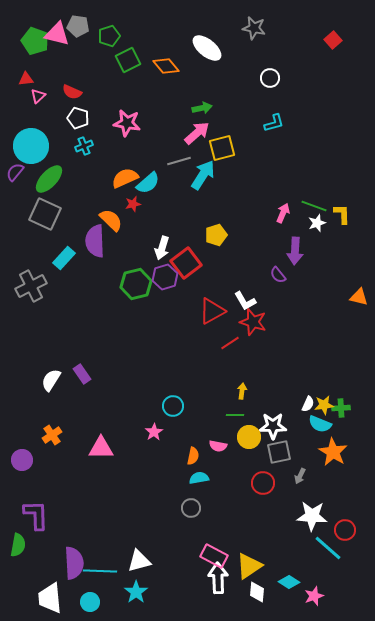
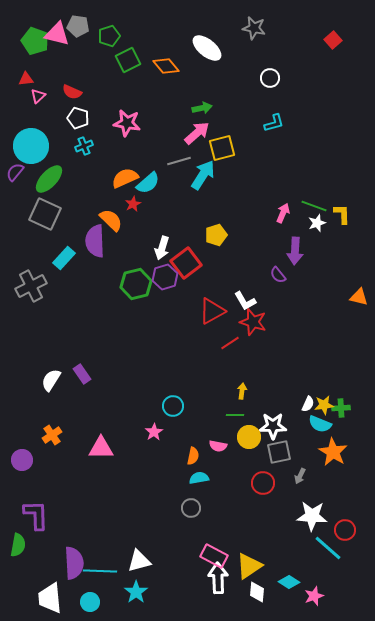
red star at (133, 204): rotated 14 degrees counterclockwise
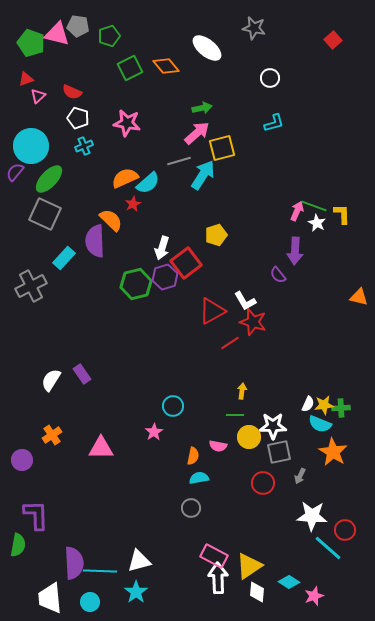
green pentagon at (35, 41): moved 4 px left, 2 px down
green square at (128, 60): moved 2 px right, 8 px down
red triangle at (26, 79): rotated 14 degrees counterclockwise
pink arrow at (283, 213): moved 14 px right, 2 px up
white star at (317, 223): rotated 24 degrees counterclockwise
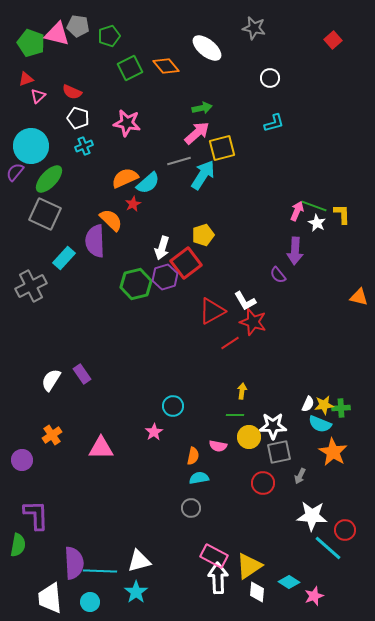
yellow pentagon at (216, 235): moved 13 px left
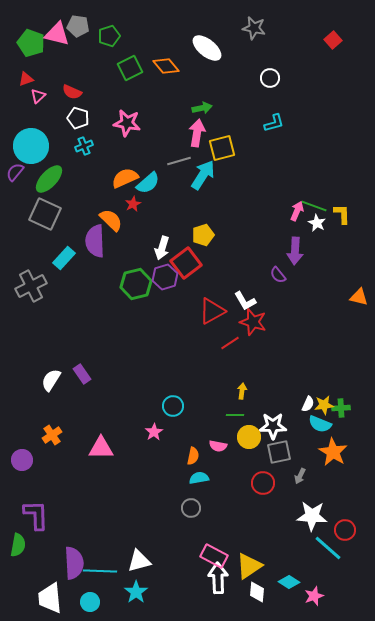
pink arrow at (197, 133): rotated 40 degrees counterclockwise
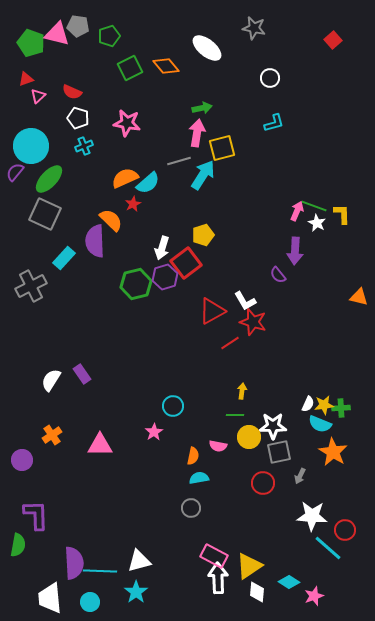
pink triangle at (101, 448): moved 1 px left, 3 px up
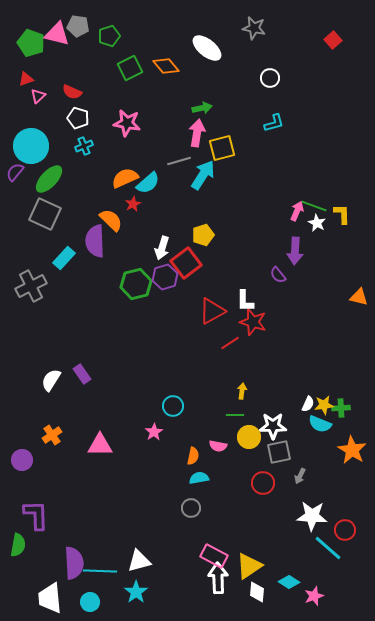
white L-shape at (245, 301): rotated 30 degrees clockwise
orange star at (333, 452): moved 19 px right, 2 px up
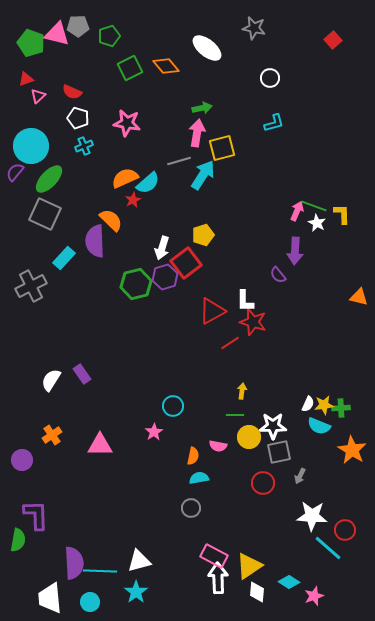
gray pentagon at (78, 26): rotated 10 degrees counterclockwise
red star at (133, 204): moved 4 px up
cyan semicircle at (320, 424): moved 1 px left, 2 px down
green semicircle at (18, 545): moved 5 px up
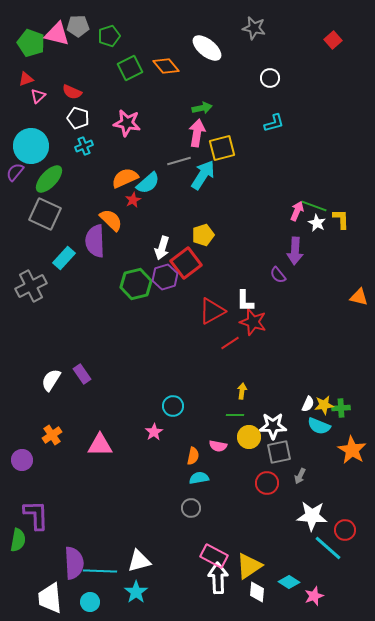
yellow L-shape at (342, 214): moved 1 px left, 5 px down
red circle at (263, 483): moved 4 px right
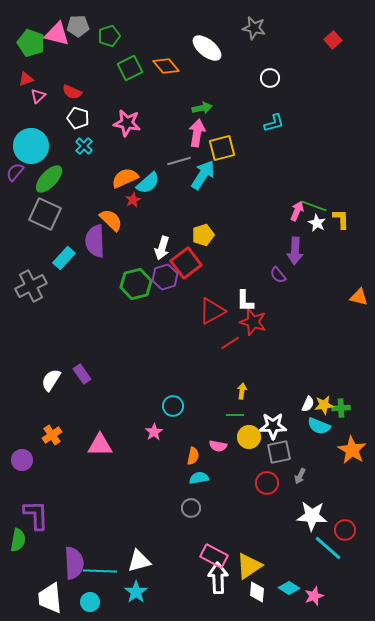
cyan cross at (84, 146): rotated 24 degrees counterclockwise
cyan diamond at (289, 582): moved 6 px down
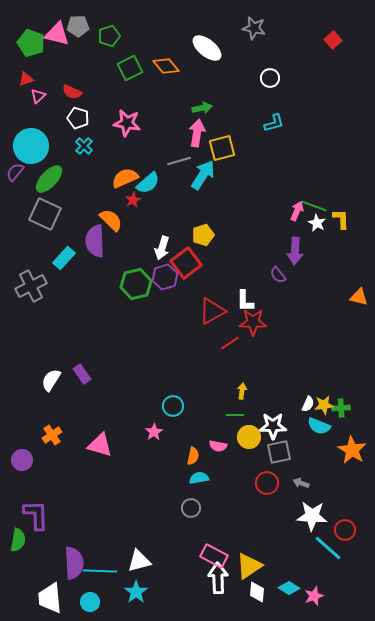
red star at (253, 322): rotated 16 degrees counterclockwise
pink triangle at (100, 445): rotated 16 degrees clockwise
gray arrow at (300, 476): moved 1 px right, 7 px down; rotated 84 degrees clockwise
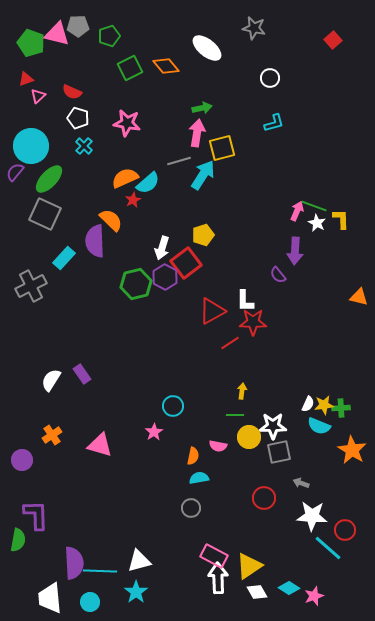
purple hexagon at (165, 277): rotated 15 degrees counterclockwise
red circle at (267, 483): moved 3 px left, 15 px down
white diamond at (257, 592): rotated 35 degrees counterclockwise
